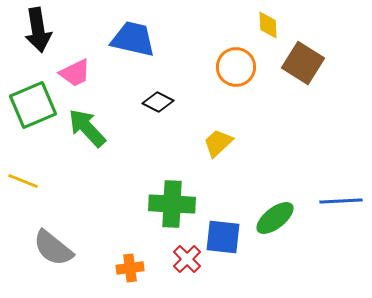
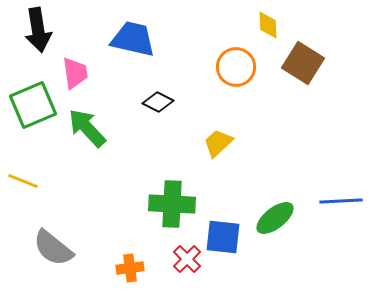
pink trapezoid: rotated 72 degrees counterclockwise
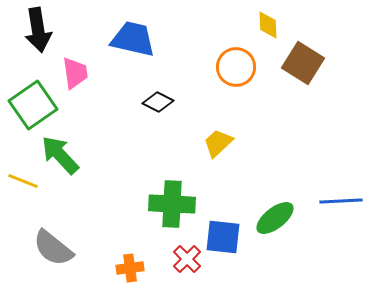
green square: rotated 12 degrees counterclockwise
green arrow: moved 27 px left, 27 px down
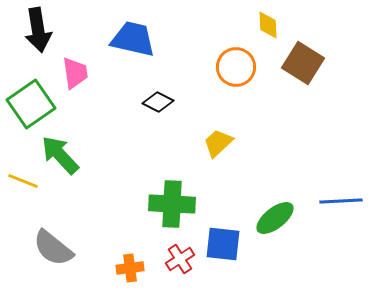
green square: moved 2 px left, 1 px up
blue square: moved 7 px down
red cross: moved 7 px left; rotated 12 degrees clockwise
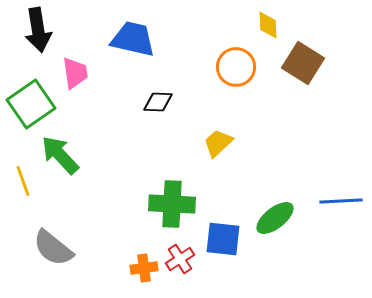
black diamond: rotated 24 degrees counterclockwise
yellow line: rotated 48 degrees clockwise
blue square: moved 5 px up
orange cross: moved 14 px right
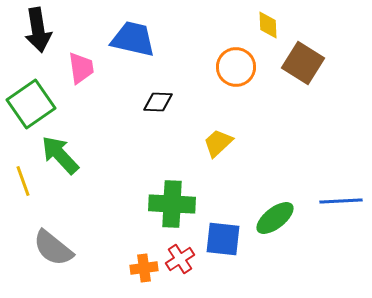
pink trapezoid: moved 6 px right, 5 px up
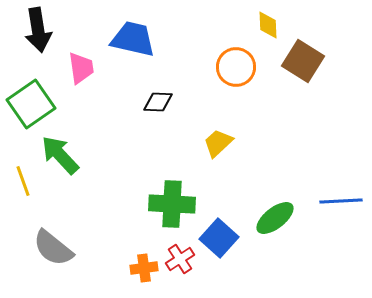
brown square: moved 2 px up
blue square: moved 4 px left, 1 px up; rotated 36 degrees clockwise
